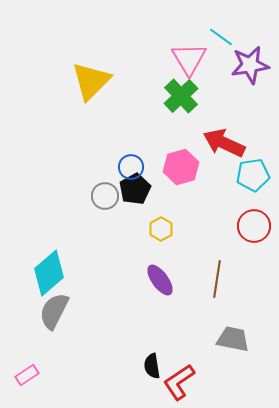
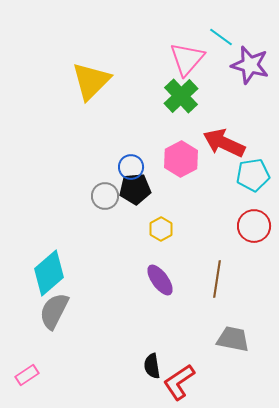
pink triangle: moved 2 px left; rotated 12 degrees clockwise
purple star: rotated 24 degrees clockwise
pink hexagon: moved 8 px up; rotated 12 degrees counterclockwise
black pentagon: rotated 24 degrees clockwise
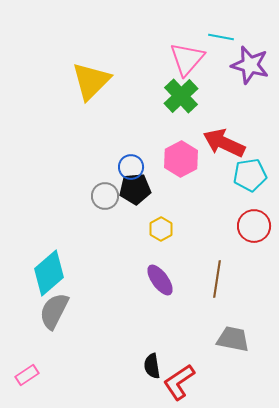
cyan line: rotated 25 degrees counterclockwise
cyan pentagon: moved 3 px left
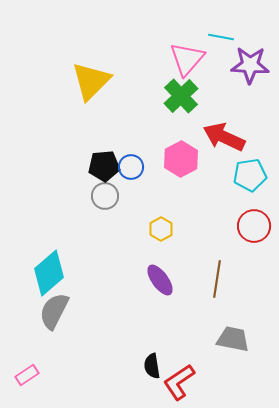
purple star: rotated 12 degrees counterclockwise
red arrow: moved 6 px up
black pentagon: moved 31 px left, 23 px up
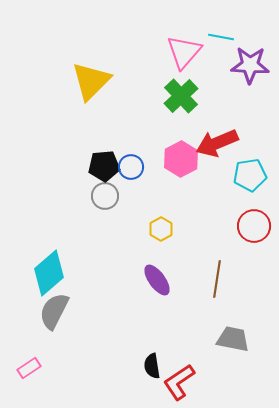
pink triangle: moved 3 px left, 7 px up
red arrow: moved 7 px left, 6 px down; rotated 48 degrees counterclockwise
purple ellipse: moved 3 px left
pink rectangle: moved 2 px right, 7 px up
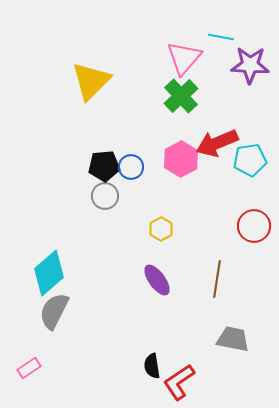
pink triangle: moved 6 px down
cyan pentagon: moved 15 px up
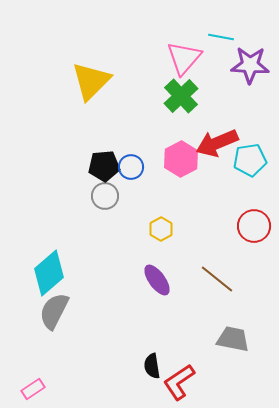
brown line: rotated 60 degrees counterclockwise
pink rectangle: moved 4 px right, 21 px down
